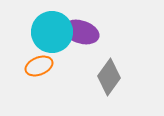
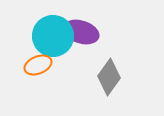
cyan circle: moved 1 px right, 4 px down
orange ellipse: moved 1 px left, 1 px up
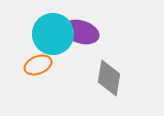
cyan circle: moved 2 px up
gray diamond: moved 1 px down; rotated 27 degrees counterclockwise
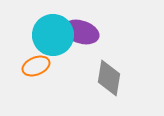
cyan circle: moved 1 px down
orange ellipse: moved 2 px left, 1 px down
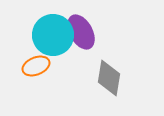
purple ellipse: rotated 44 degrees clockwise
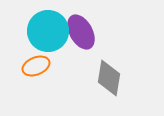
cyan circle: moved 5 px left, 4 px up
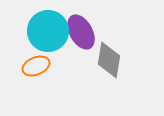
gray diamond: moved 18 px up
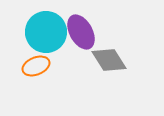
cyan circle: moved 2 px left, 1 px down
gray diamond: rotated 42 degrees counterclockwise
